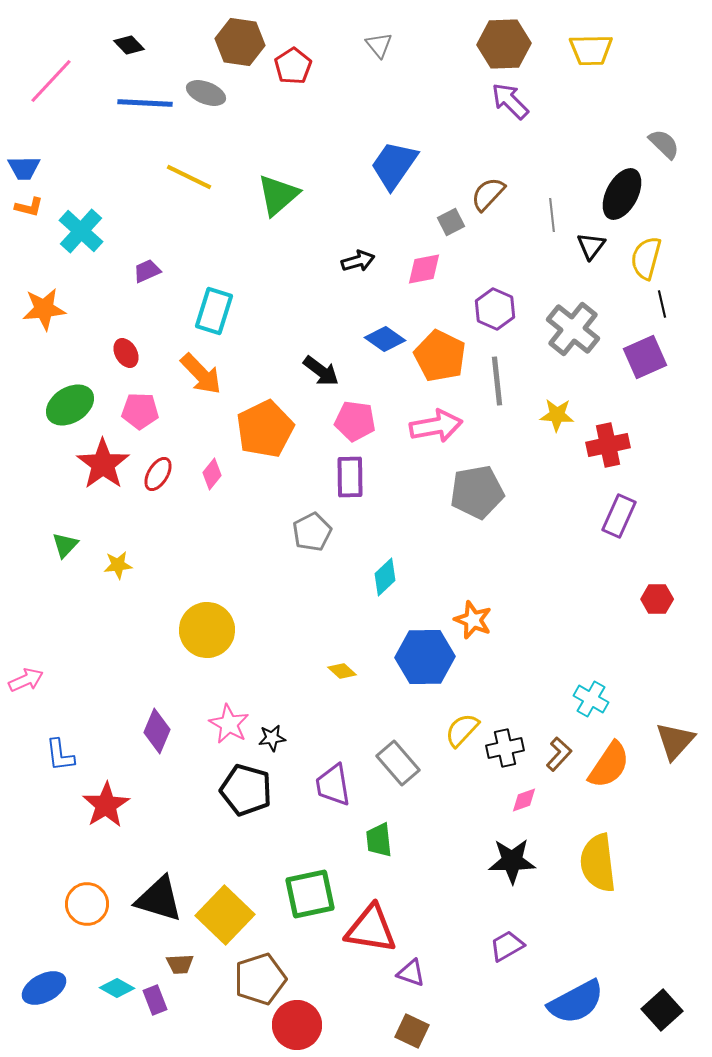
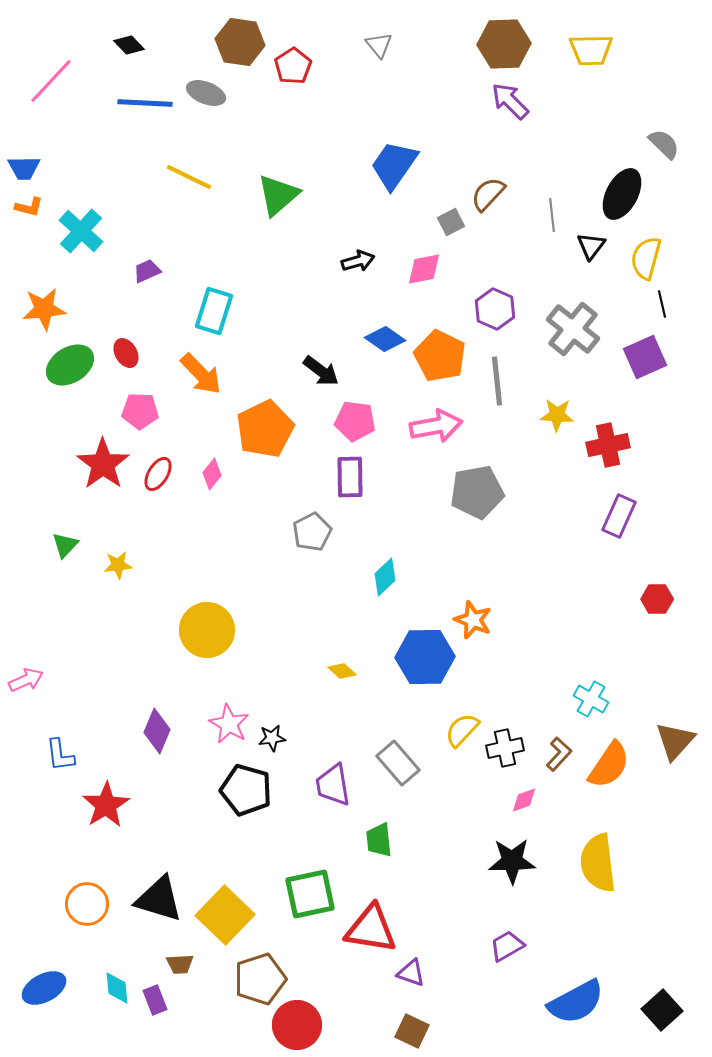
green ellipse at (70, 405): moved 40 px up
cyan diamond at (117, 988): rotated 56 degrees clockwise
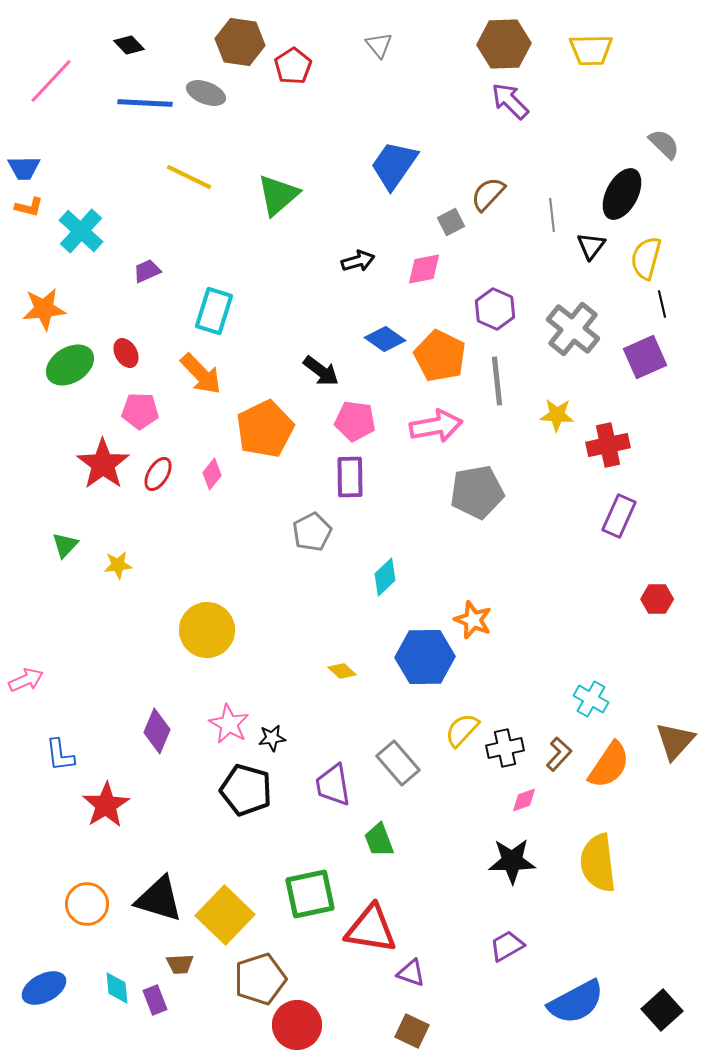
green trapezoid at (379, 840): rotated 15 degrees counterclockwise
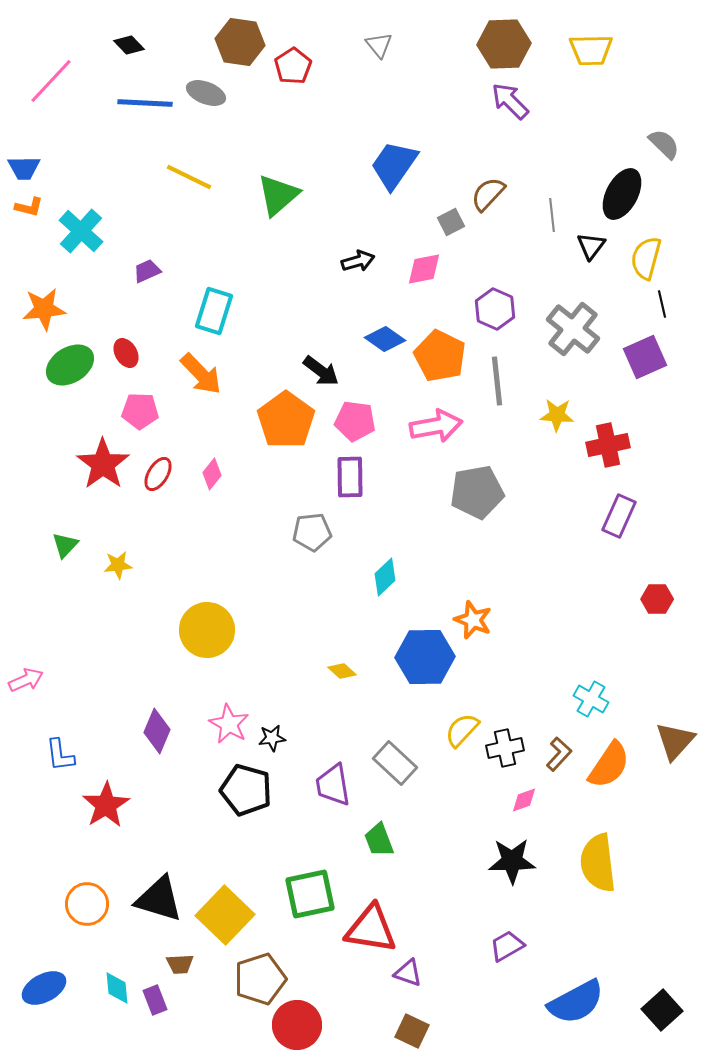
orange pentagon at (265, 429): moved 21 px right, 9 px up; rotated 10 degrees counterclockwise
gray pentagon at (312, 532): rotated 21 degrees clockwise
gray rectangle at (398, 763): moved 3 px left; rotated 6 degrees counterclockwise
purple triangle at (411, 973): moved 3 px left
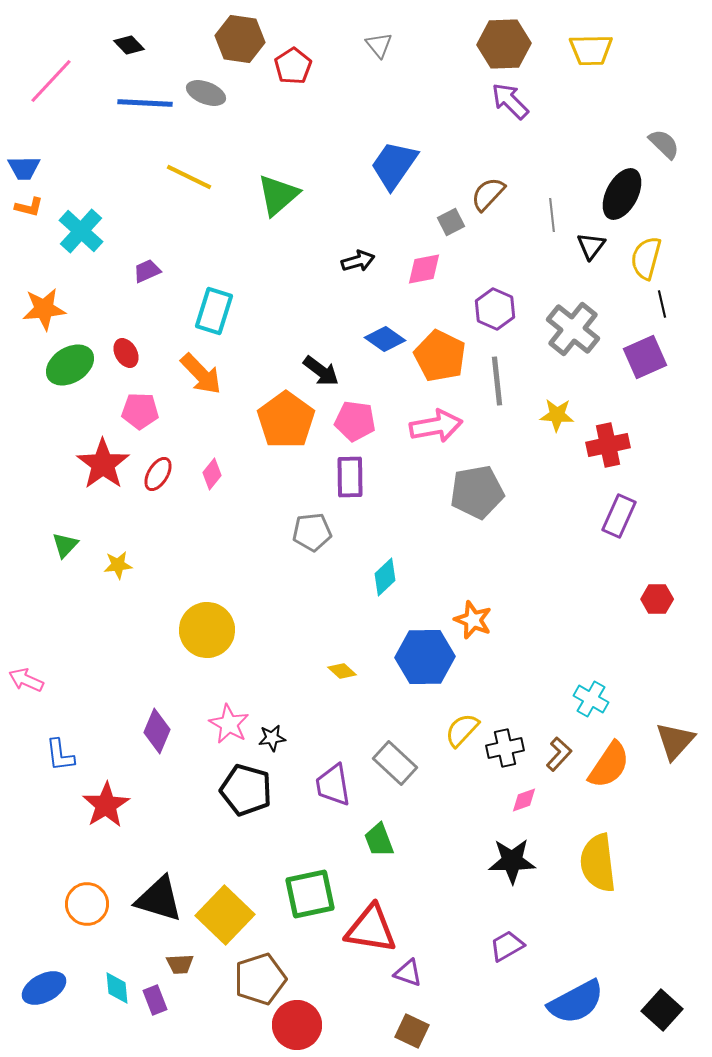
brown hexagon at (240, 42): moved 3 px up
pink arrow at (26, 680): rotated 132 degrees counterclockwise
black square at (662, 1010): rotated 6 degrees counterclockwise
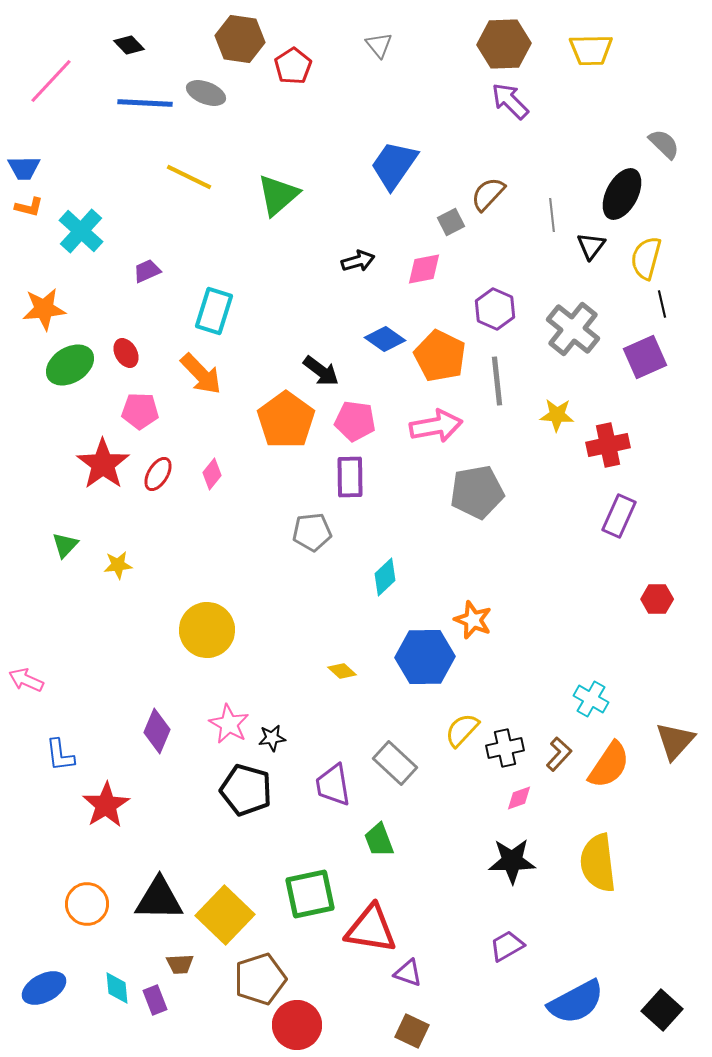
pink diamond at (524, 800): moved 5 px left, 2 px up
black triangle at (159, 899): rotated 16 degrees counterclockwise
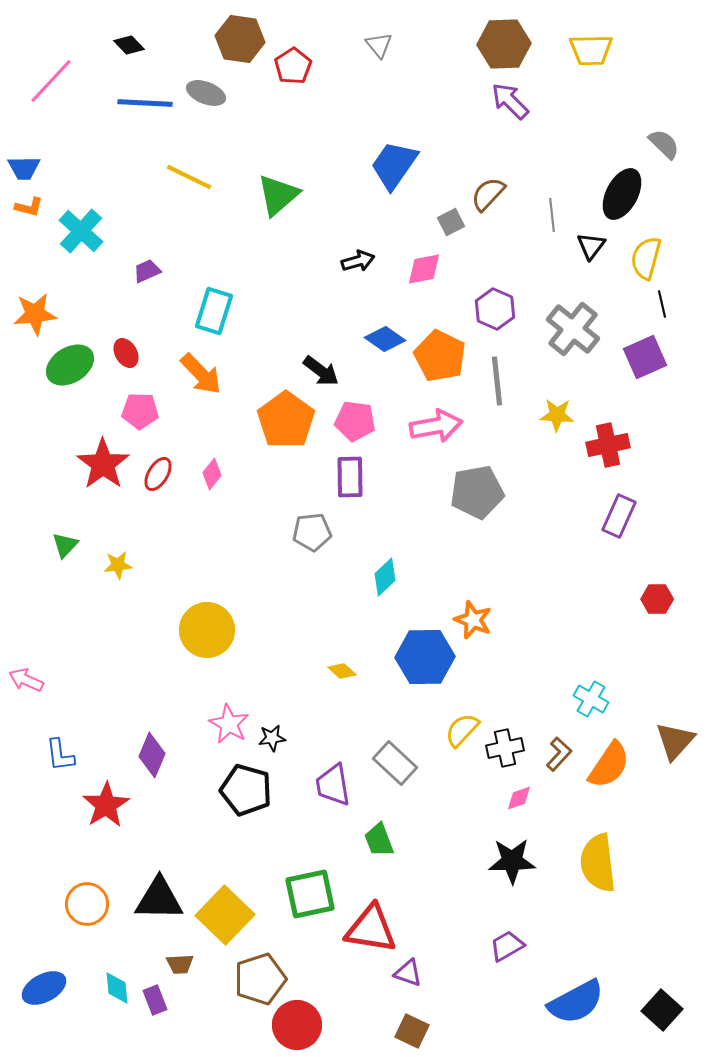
orange star at (44, 309): moved 9 px left, 5 px down
purple diamond at (157, 731): moved 5 px left, 24 px down
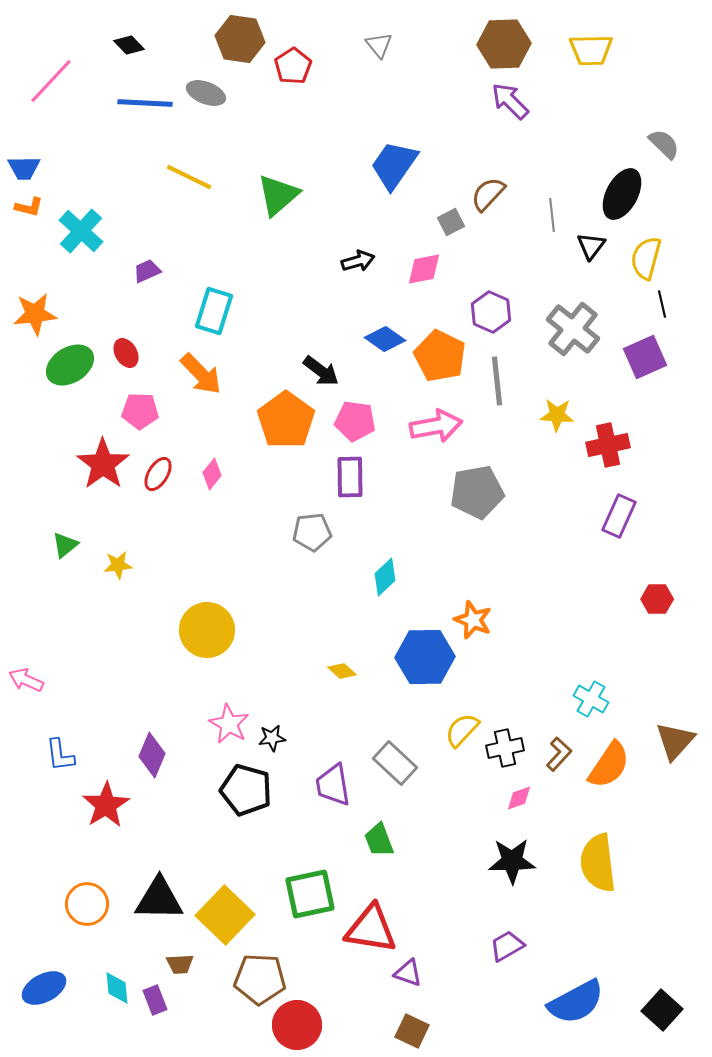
purple hexagon at (495, 309): moved 4 px left, 3 px down
green triangle at (65, 545): rotated 8 degrees clockwise
brown pentagon at (260, 979): rotated 21 degrees clockwise
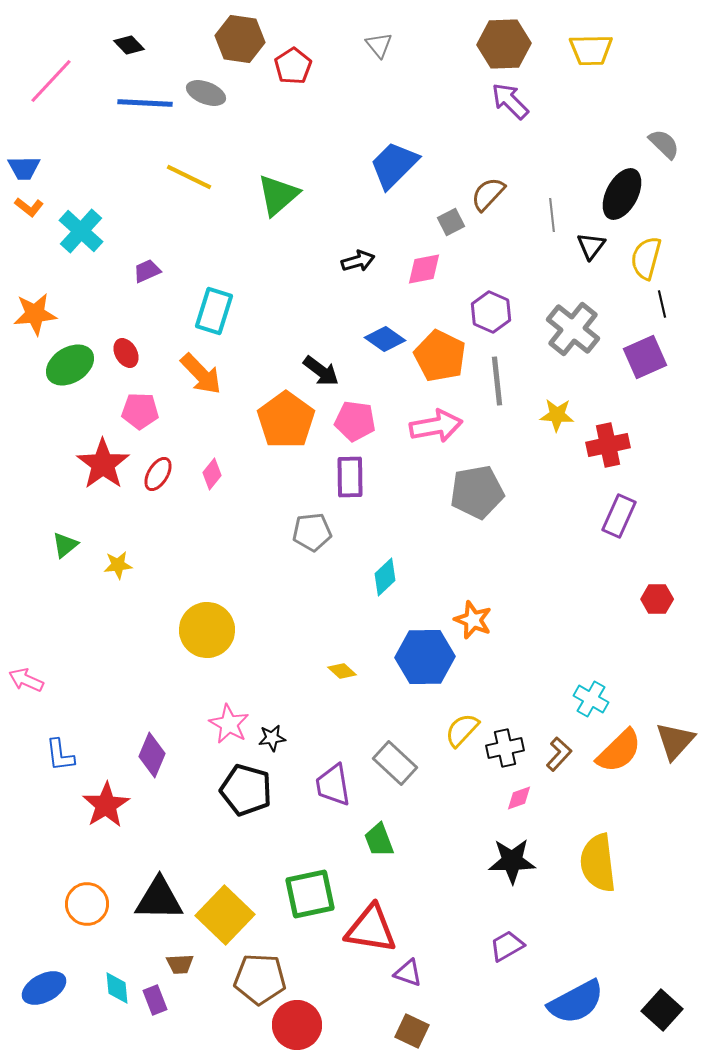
blue trapezoid at (394, 165): rotated 10 degrees clockwise
orange L-shape at (29, 207): rotated 24 degrees clockwise
orange semicircle at (609, 765): moved 10 px right, 14 px up; rotated 12 degrees clockwise
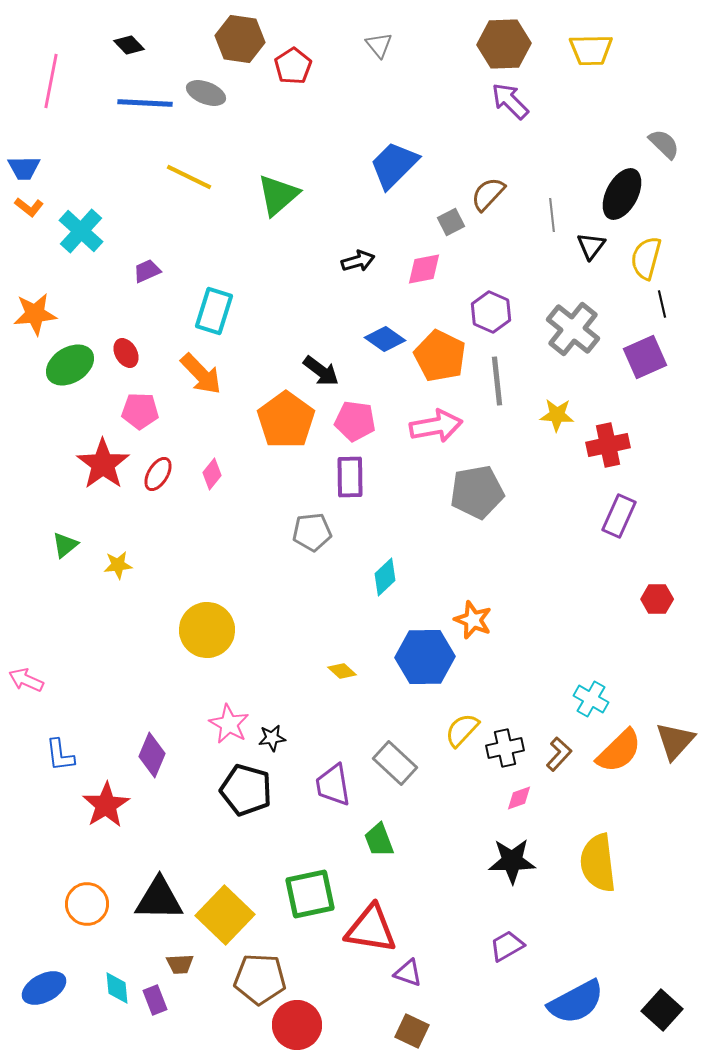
pink line at (51, 81): rotated 32 degrees counterclockwise
